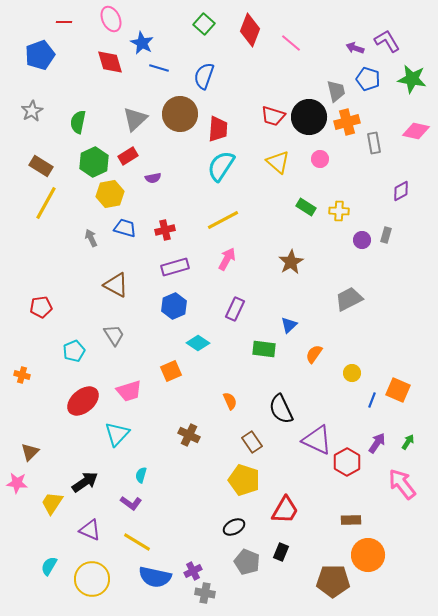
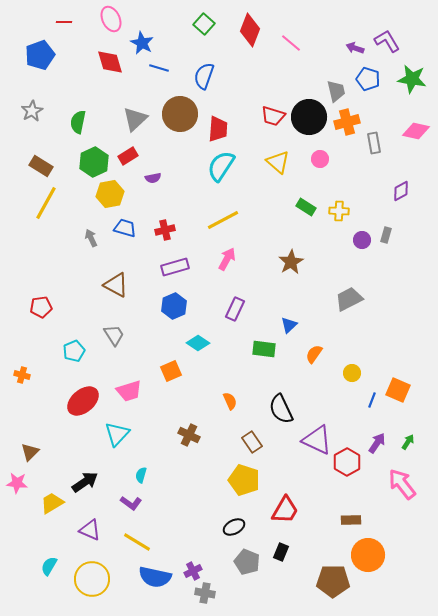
yellow trapezoid at (52, 503): rotated 25 degrees clockwise
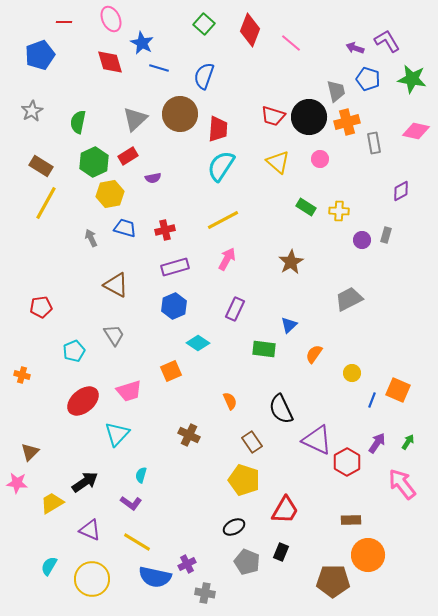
purple cross at (193, 571): moved 6 px left, 7 px up
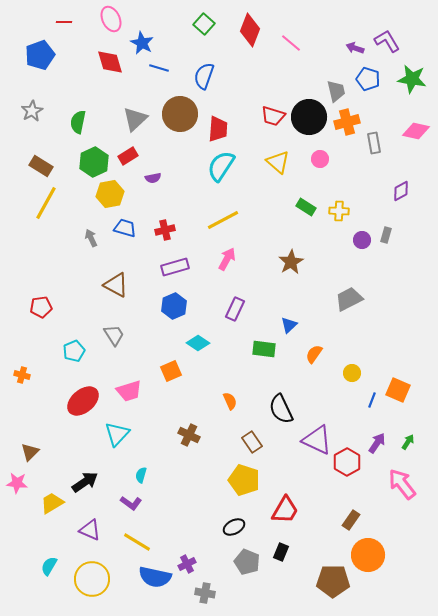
brown rectangle at (351, 520): rotated 54 degrees counterclockwise
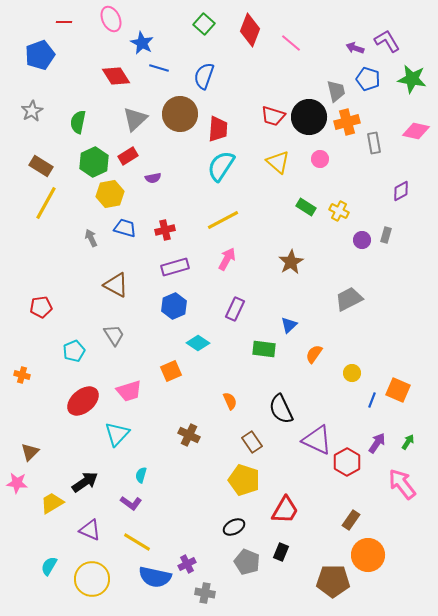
red diamond at (110, 62): moved 6 px right, 14 px down; rotated 16 degrees counterclockwise
yellow cross at (339, 211): rotated 24 degrees clockwise
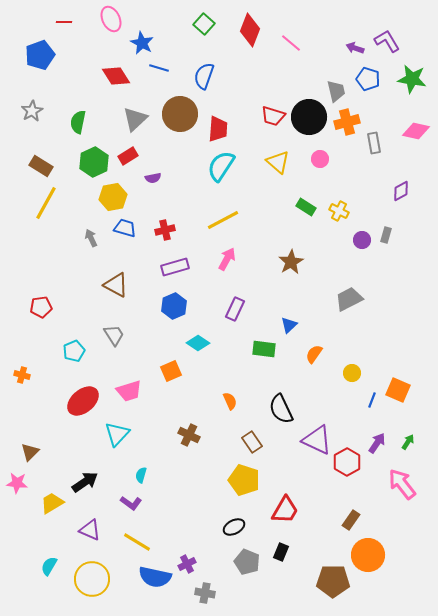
yellow hexagon at (110, 194): moved 3 px right, 3 px down
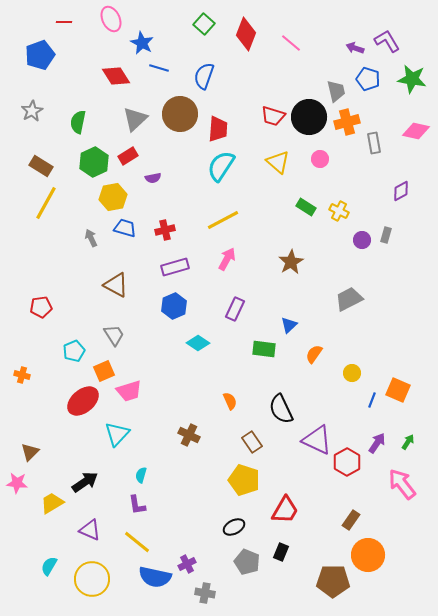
red diamond at (250, 30): moved 4 px left, 4 px down
orange square at (171, 371): moved 67 px left
purple L-shape at (131, 503): moved 6 px right, 2 px down; rotated 45 degrees clockwise
yellow line at (137, 542): rotated 8 degrees clockwise
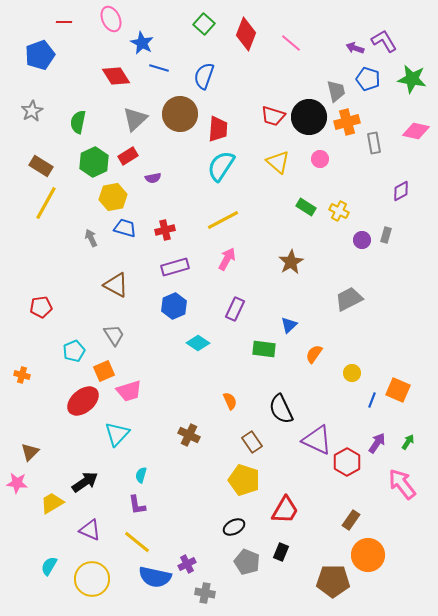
purple L-shape at (387, 41): moved 3 px left
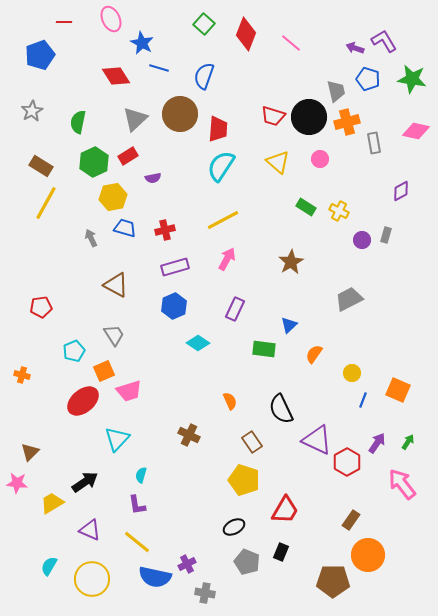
blue line at (372, 400): moved 9 px left
cyan triangle at (117, 434): moved 5 px down
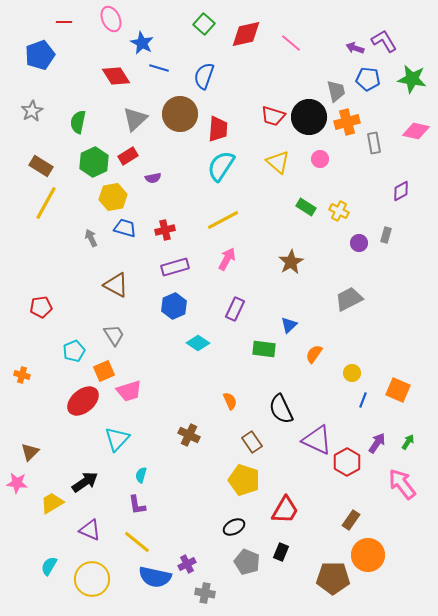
red diamond at (246, 34): rotated 56 degrees clockwise
blue pentagon at (368, 79): rotated 10 degrees counterclockwise
purple circle at (362, 240): moved 3 px left, 3 px down
brown pentagon at (333, 581): moved 3 px up
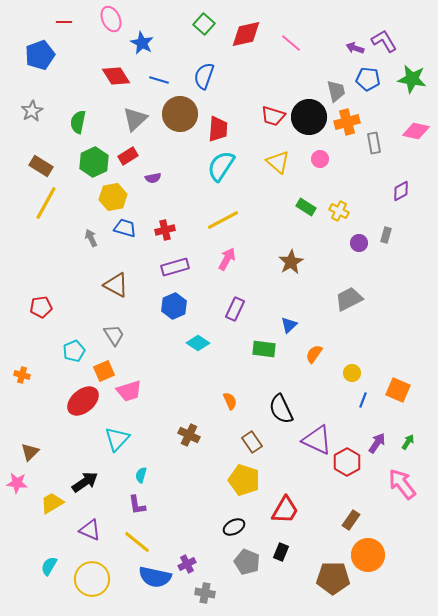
blue line at (159, 68): moved 12 px down
